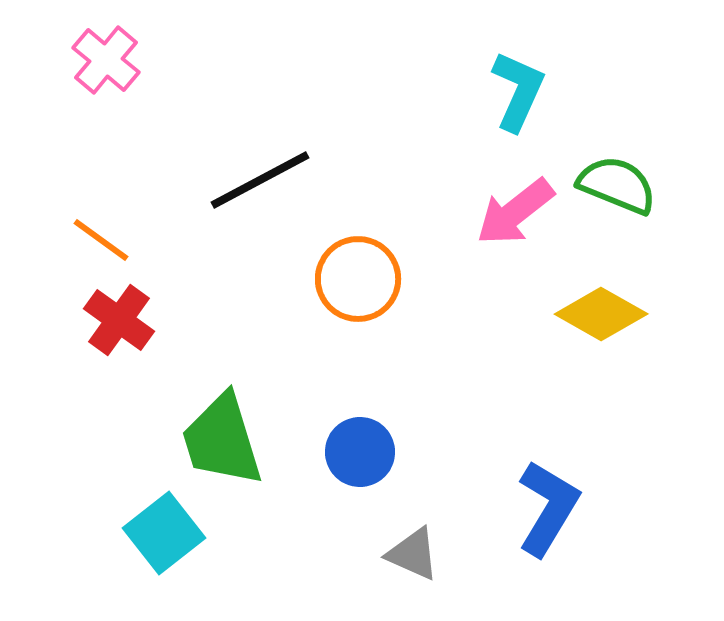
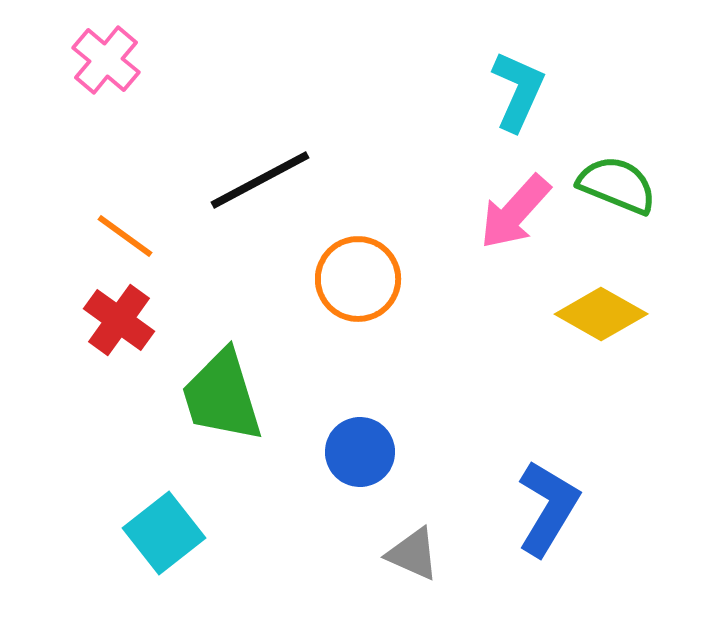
pink arrow: rotated 10 degrees counterclockwise
orange line: moved 24 px right, 4 px up
green trapezoid: moved 44 px up
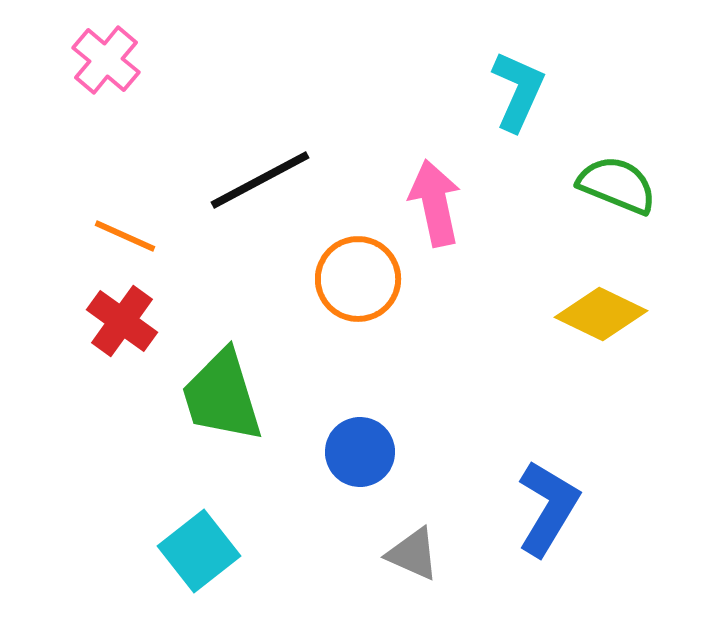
pink arrow: moved 80 px left, 9 px up; rotated 126 degrees clockwise
orange line: rotated 12 degrees counterclockwise
yellow diamond: rotated 4 degrees counterclockwise
red cross: moved 3 px right, 1 px down
cyan square: moved 35 px right, 18 px down
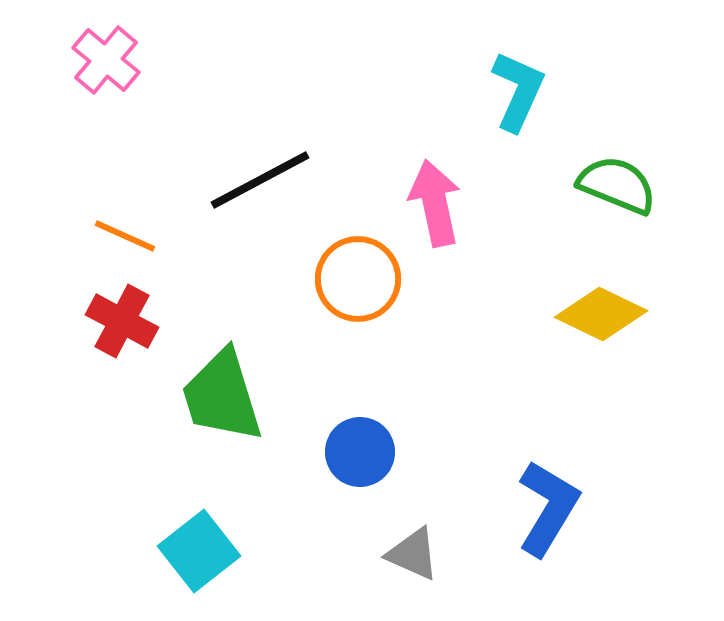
red cross: rotated 8 degrees counterclockwise
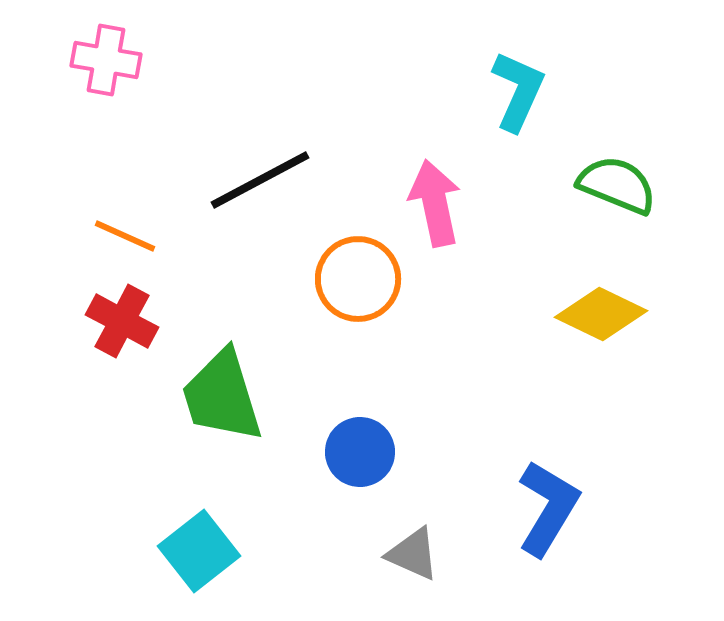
pink cross: rotated 30 degrees counterclockwise
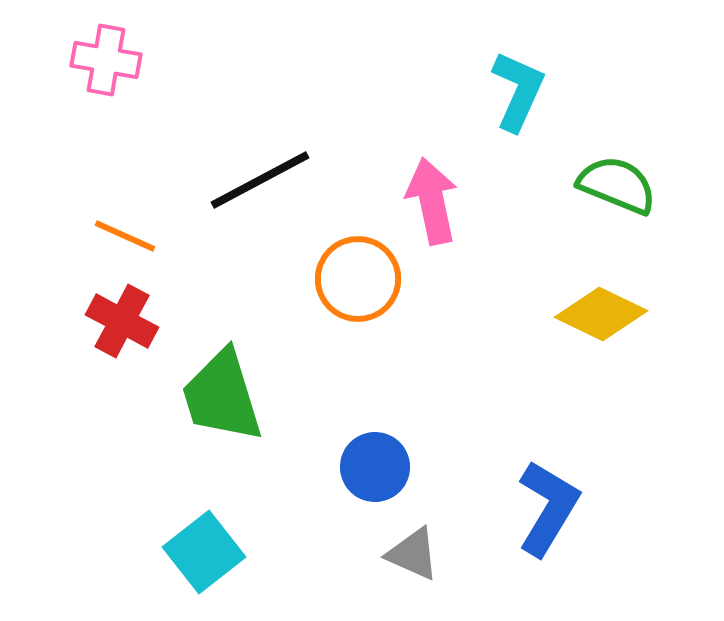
pink arrow: moved 3 px left, 2 px up
blue circle: moved 15 px right, 15 px down
cyan square: moved 5 px right, 1 px down
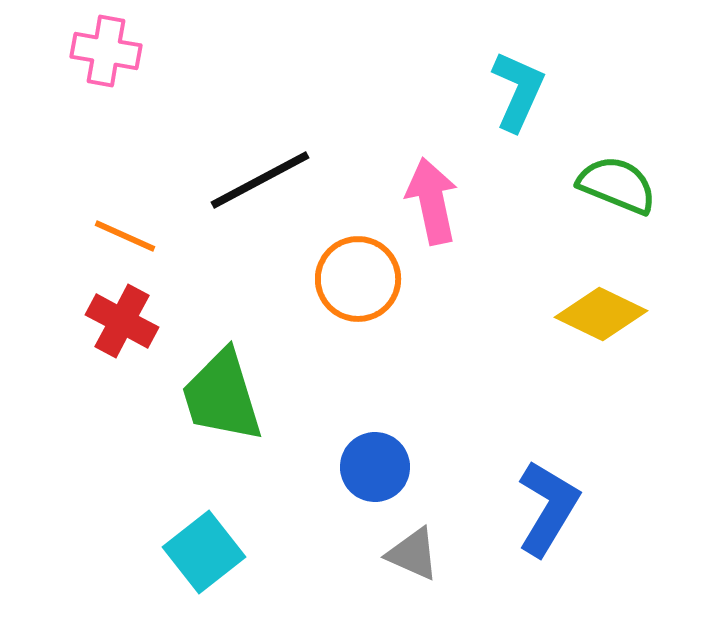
pink cross: moved 9 px up
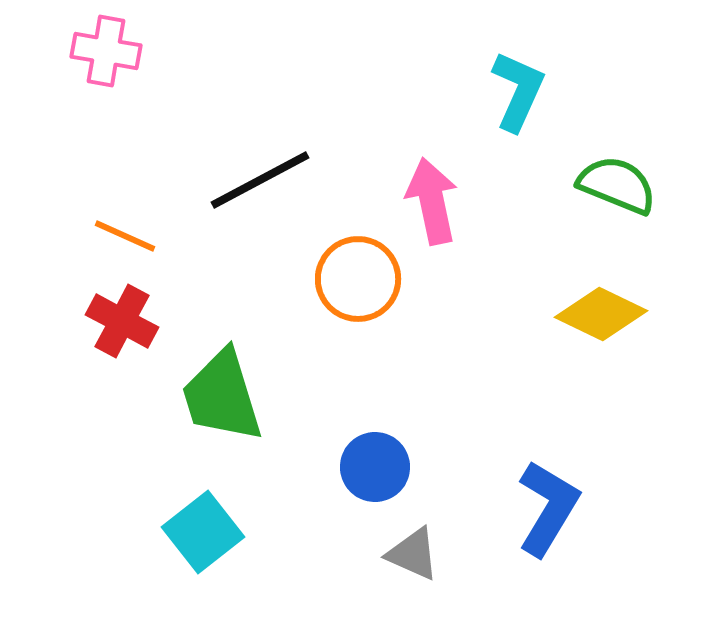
cyan square: moved 1 px left, 20 px up
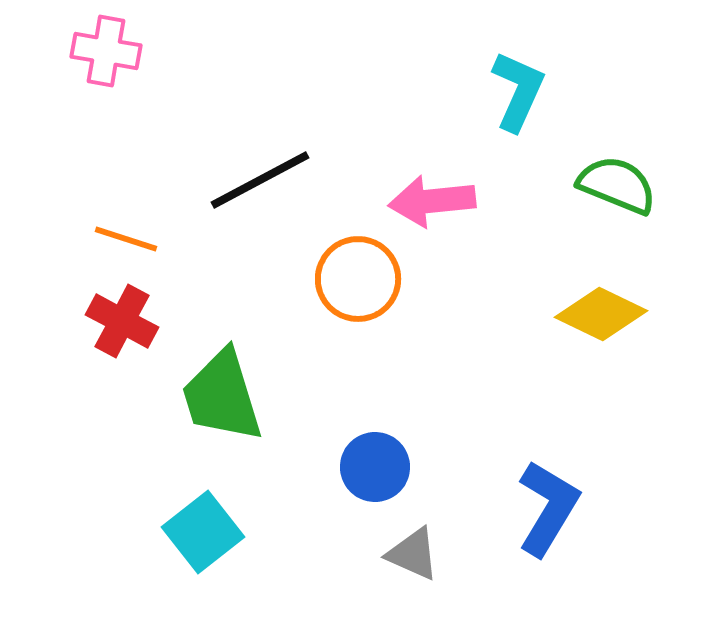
pink arrow: rotated 84 degrees counterclockwise
orange line: moved 1 px right, 3 px down; rotated 6 degrees counterclockwise
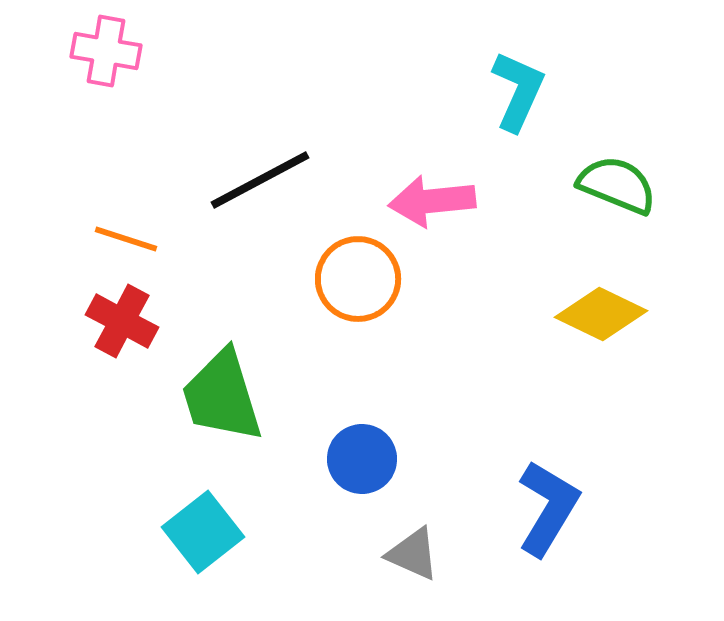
blue circle: moved 13 px left, 8 px up
